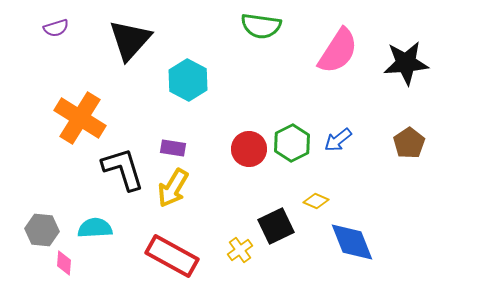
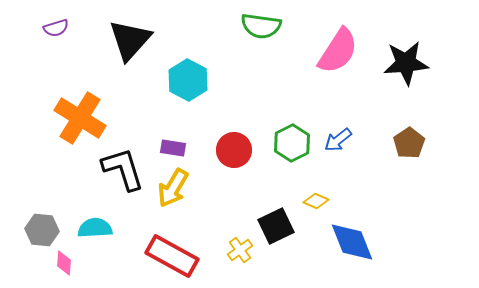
red circle: moved 15 px left, 1 px down
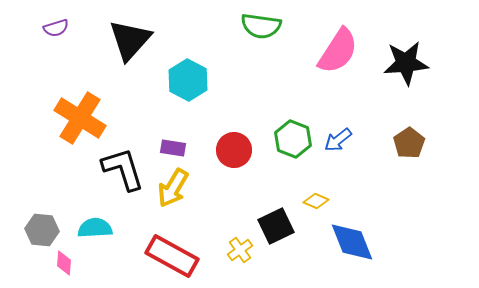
green hexagon: moved 1 px right, 4 px up; rotated 12 degrees counterclockwise
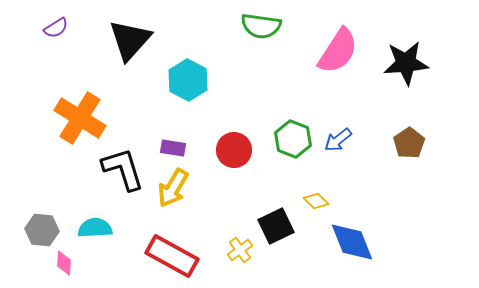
purple semicircle: rotated 15 degrees counterclockwise
yellow diamond: rotated 20 degrees clockwise
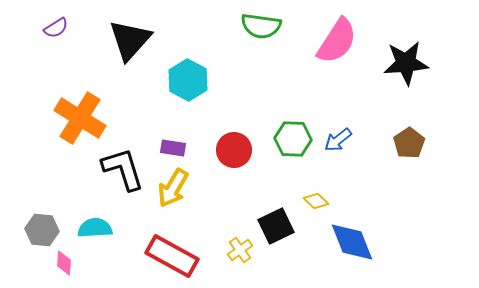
pink semicircle: moved 1 px left, 10 px up
green hexagon: rotated 18 degrees counterclockwise
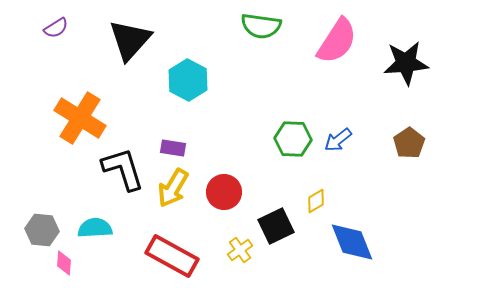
red circle: moved 10 px left, 42 px down
yellow diamond: rotated 75 degrees counterclockwise
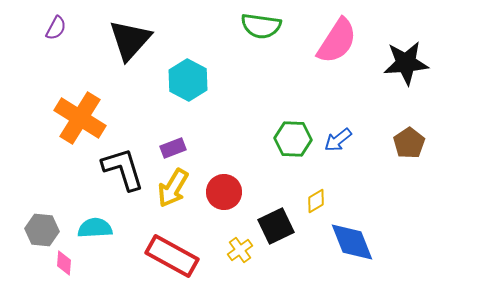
purple semicircle: rotated 30 degrees counterclockwise
purple rectangle: rotated 30 degrees counterclockwise
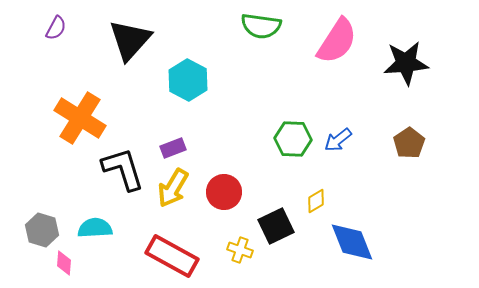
gray hexagon: rotated 12 degrees clockwise
yellow cross: rotated 35 degrees counterclockwise
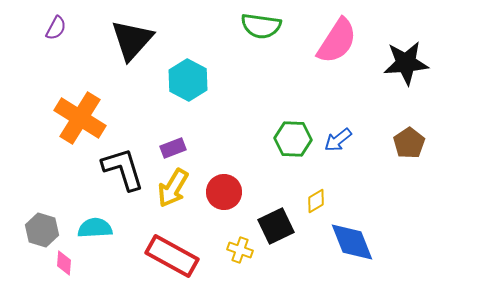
black triangle: moved 2 px right
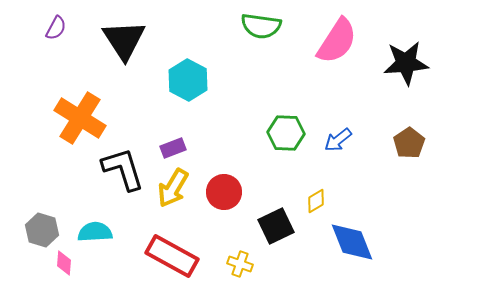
black triangle: moved 8 px left; rotated 15 degrees counterclockwise
green hexagon: moved 7 px left, 6 px up
cyan semicircle: moved 4 px down
yellow cross: moved 14 px down
